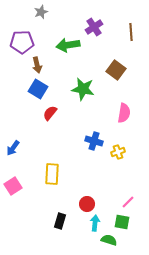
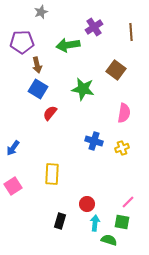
yellow cross: moved 4 px right, 4 px up
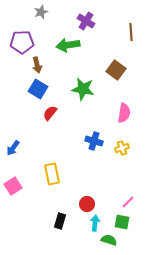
purple cross: moved 8 px left, 6 px up; rotated 24 degrees counterclockwise
yellow rectangle: rotated 15 degrees counterclockwise
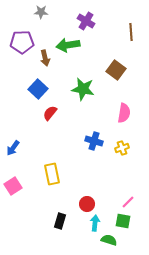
gray star: rotated 24 degrees clockwise
brown arrow: moved 8 px right, 7 px up
blue square: rotated 12 degrees clockwise
green square: moved 1 px right, 1 px up
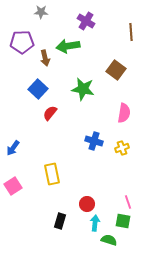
green arrow: moved 1 px down
pink line: rotated 64 degrees counterclockwise
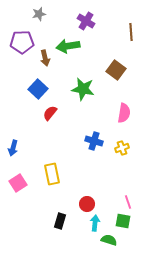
gray star: moved 2 px left, 2 px down; rotated 16 degrees counterclockwise
blue arrow: rotated 21 degrees counterclockwise
pink square: moved 5 px right, 3 px up
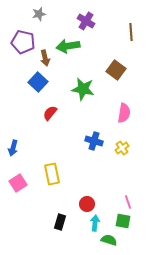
purple pentagon: moved 1 px right; rotated 15 degrees clockwise
blue square: moved 7 px up
yellow cross: rotated 16 degrees counterclockwise
black rectangle: moved 1 px down
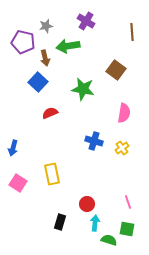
gray star: moved 7 px right, 12 px down
brown line: moved 1 px right
red semicircle: rotated 28 degrees clockwise
pink square: rotated 24 degrees counterclockwise
green square: moved 4 px right, 8 px down
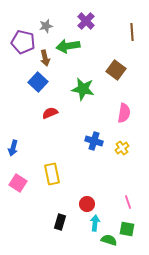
purple cross: rotated 12 degrees clockwise
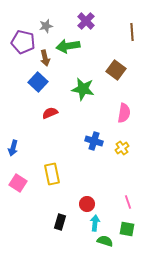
green semicircle: moved 4 px left, 1 px down
